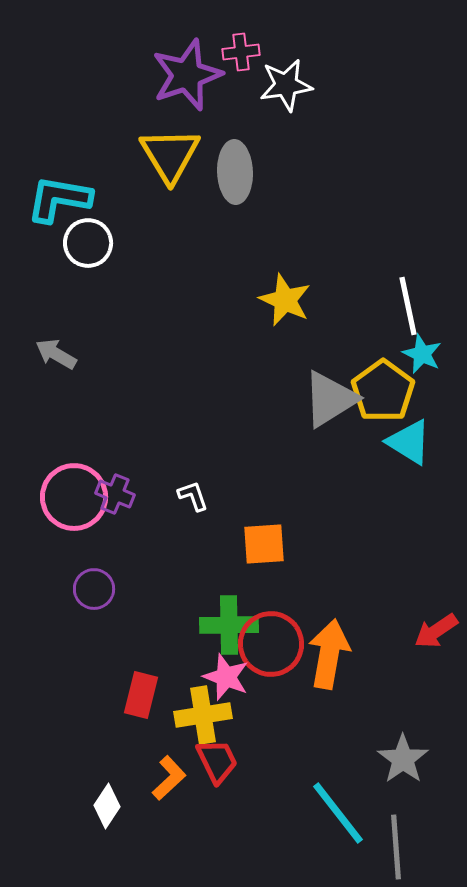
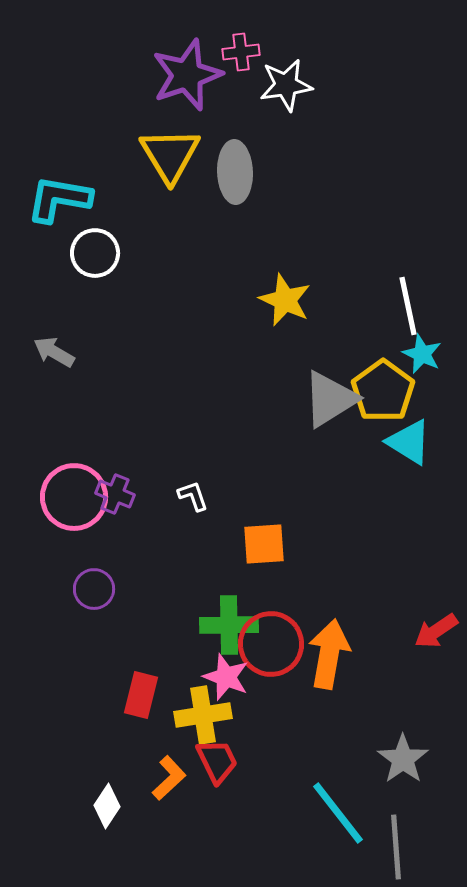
white circle: moved 7 px right, 10 px down
gray arrow: moved 2 px left, 2 px up
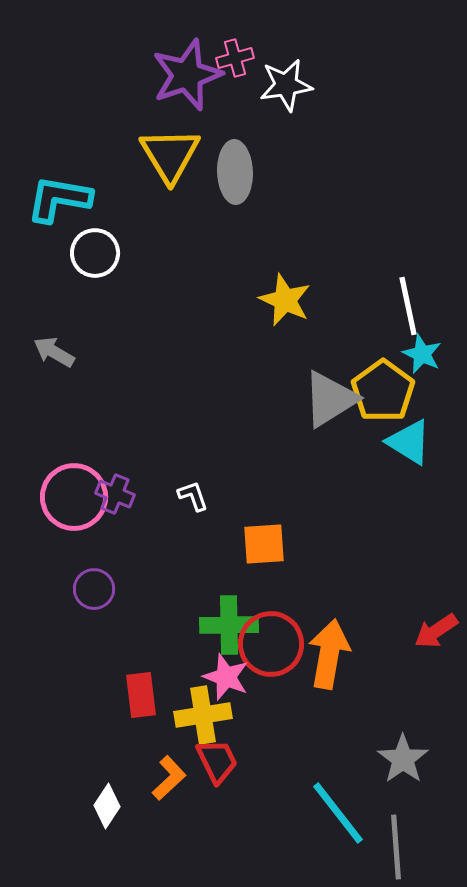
pink cross: moved 6 px left, 6 px down; rotated 9 degrees counterclockwise
red rectangle: rotated 21 degrees counterclockwise
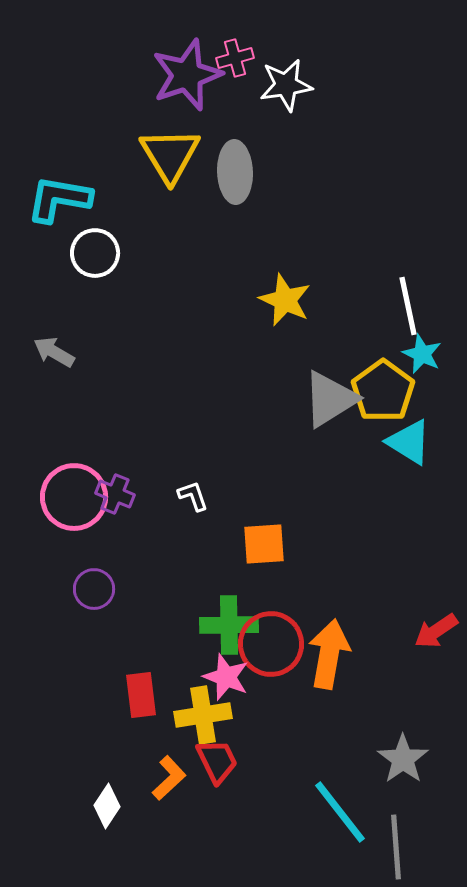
cyan line: moved 2 px right, 1 px up
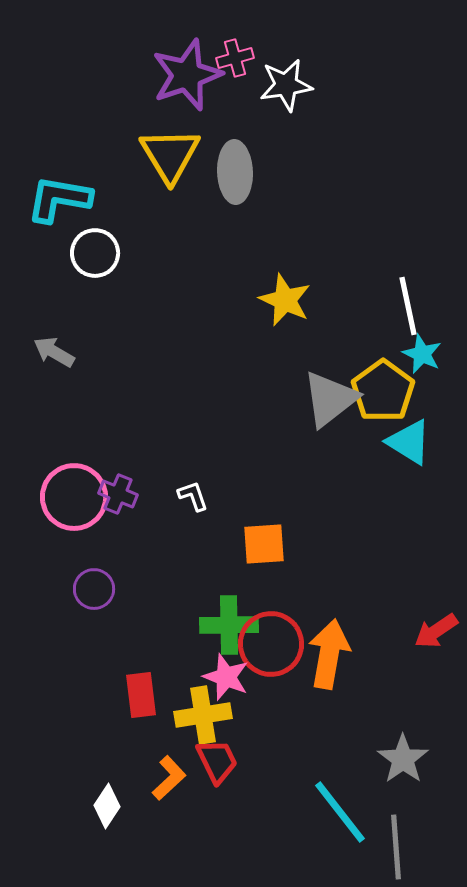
gray triangle: rotated 6 degrees counterclockwise
purple cross: moved 3 px right
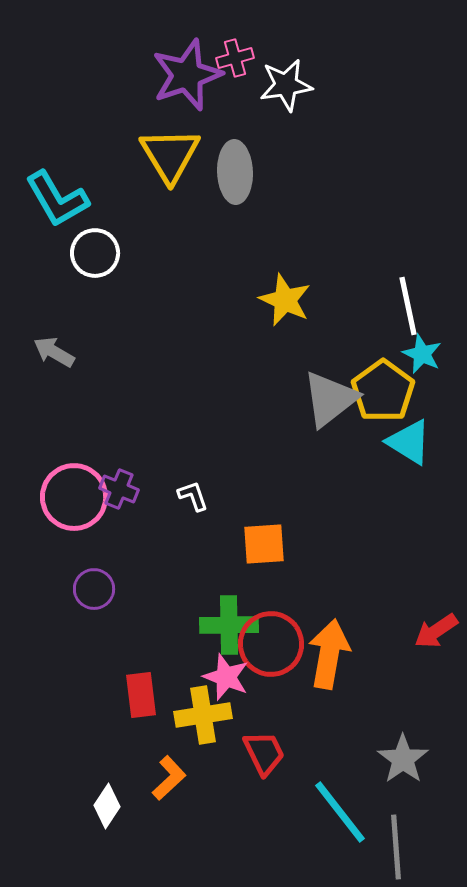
cyan L-shape: moved 2 px left; rotated 130 degrees counterclockwise
purple cross: moved 1 px right, 5 px up
red trapezoid: moved 47 px right, 8 px up
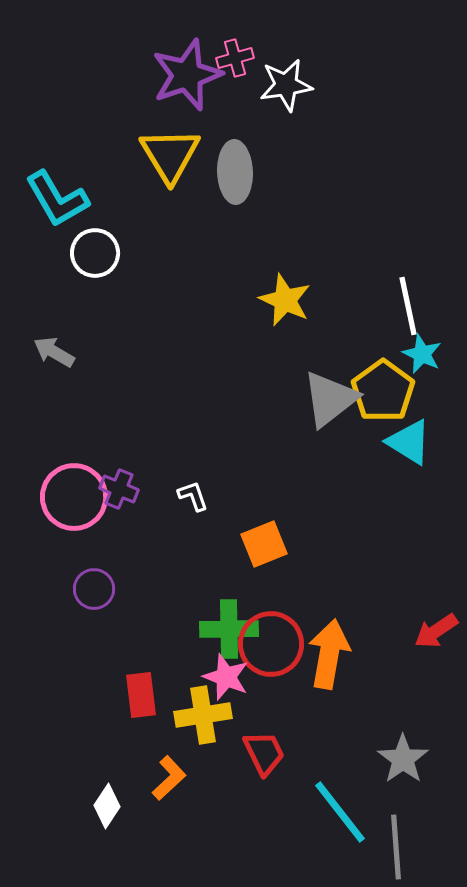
orange square: rotated 18 degrees counterclockwise
green cross: moved 4 px down
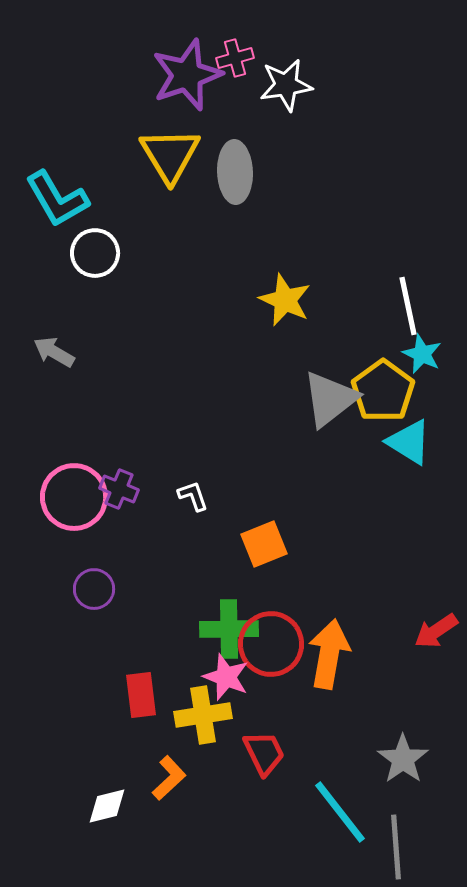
white diamond: rotated 42 degrees clockwise
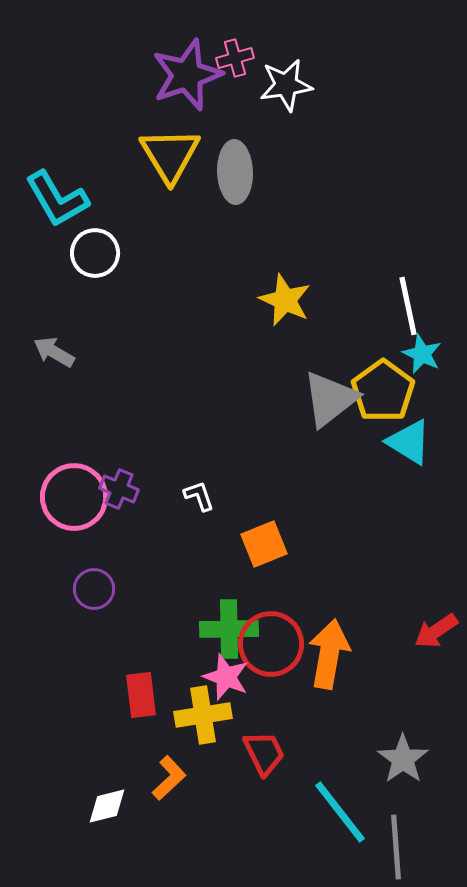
white L-shape: moved 6 px right
